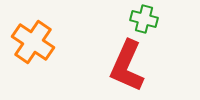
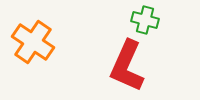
green cross: moved 1 px right, 1 px down
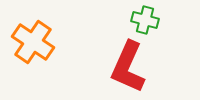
red L-shape: moved 1 px right, 1 px down
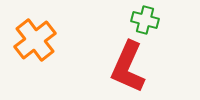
orange cross: moved 2 px right, 2 px up; rotated 18 degrees clockwise
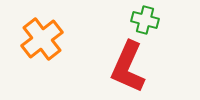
orange cross: moved 7 px right, 1 px up
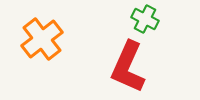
green cross: moved 1 px up; rotated 12 degrees clockwise
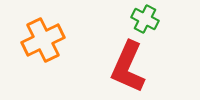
orange cross: moved 1 px right, 1 px down; rotated 12 degrees clockwise
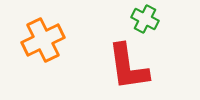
red L-shape: rotated 32 degrees counterclockwise
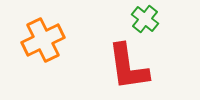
green cross: rotated 12 degrees clockwise
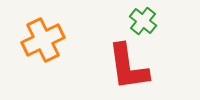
green cross: moved 2 px left, 2 px down
